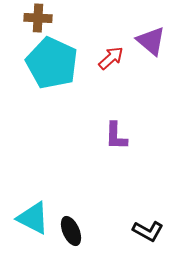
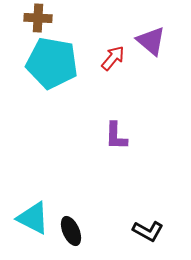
red arrow: moved 2 px right; rotated 8 degrees counterclockwise
cyan pentagon: rotated 15 degrees counterclockwise
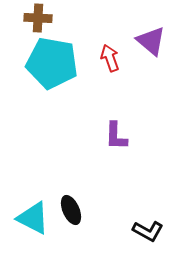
red arrow: moved 3 px left; rotated 60 degrees counterclockwise
black ellipse: moved 21 px up
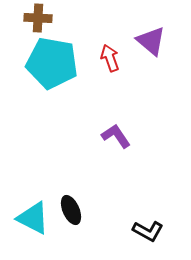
purple L-shape: rotated 144 degrees clockwise
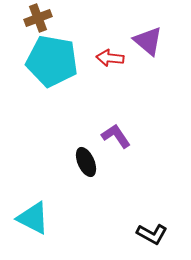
brown cross: rotated 24 degrees counterclockwise
purple triangle: moved 3 px left
red arrow: rotated 64 degrees counterclockwise
cyan pentagon: moved 2 px up
black ellipse: moved 15 px right, 48 px up
black L-shape: moved 4 px right, 3 px down
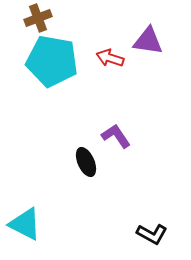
purple triangle: rotated 32 degrees counterclockwise
red arrow: rotated 12 degrees clockwise
cyan triangle: moved 8 px left, 6 px down
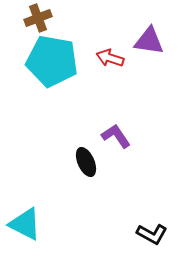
purple triangle: moved 1 px right
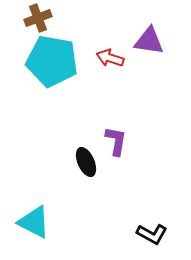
purple L-shape: moved 5 px down; rotated 44 degrees clockwise
cyan triangle: moved 9 px right, 2 px up
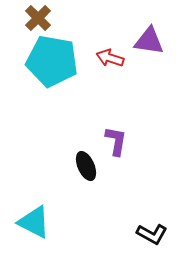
brown cross: rotated 24 degrees counterclockwise
black ellipse: moved 4 px down
